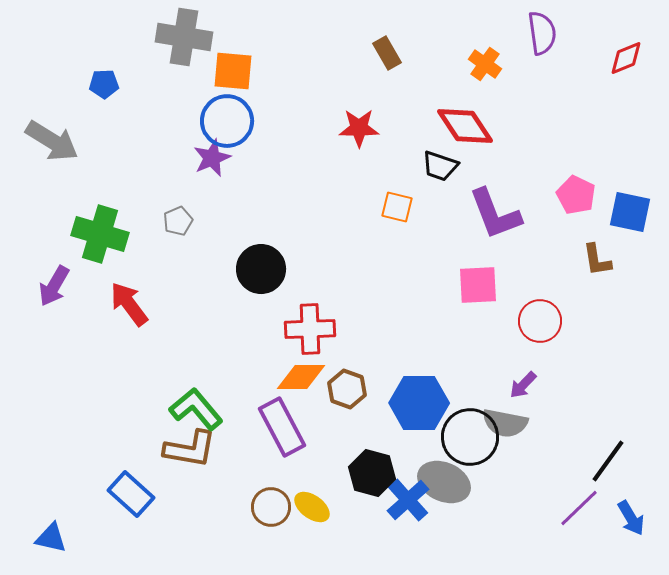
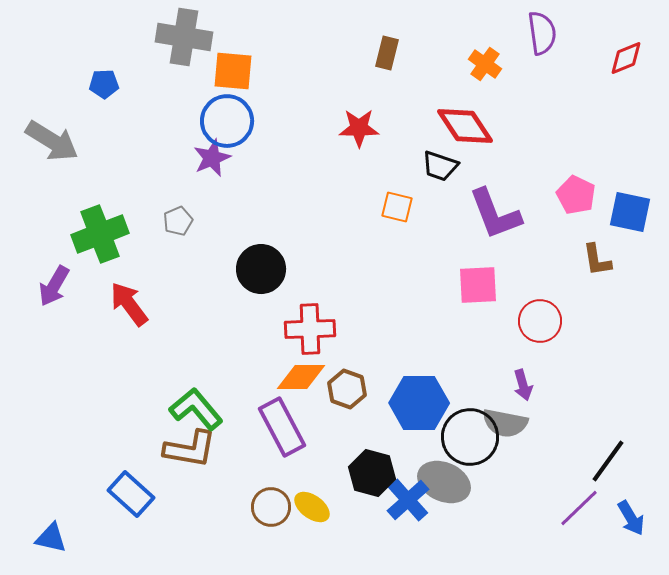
brown rectangle at (387, 53): rotated 44 degrees clockwise
green cross at (100, 234): rotated 38 degrees counterclockwise
purple arrow at (523, 385): rotated 60 degrees counterclockwise
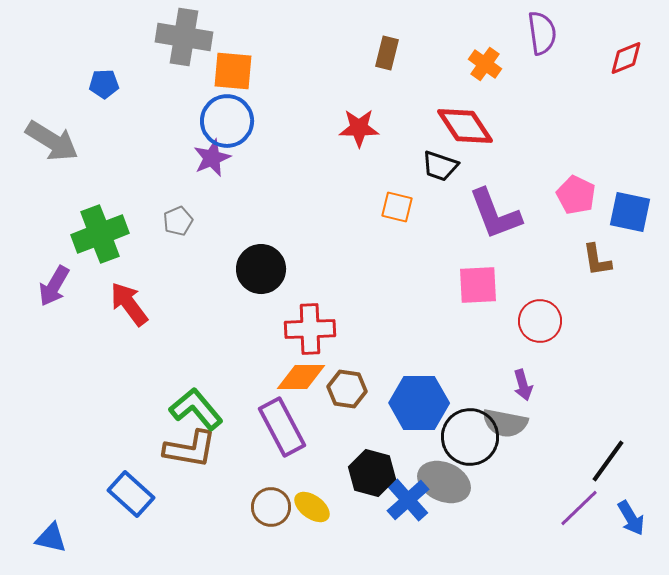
brown hexagon at (347, 389): rotated 12 degrees counterclockwise
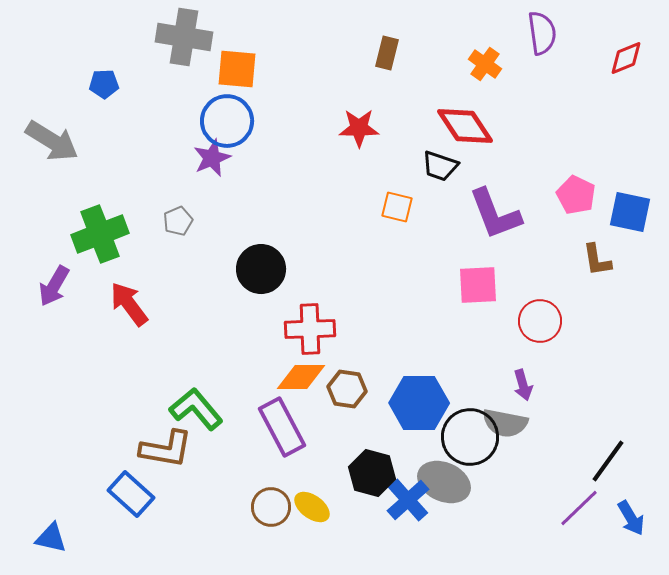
orange square at (233, 71): moved 4 px right, 2 px up
brown L-shape at (190, 449): moved 24 px left
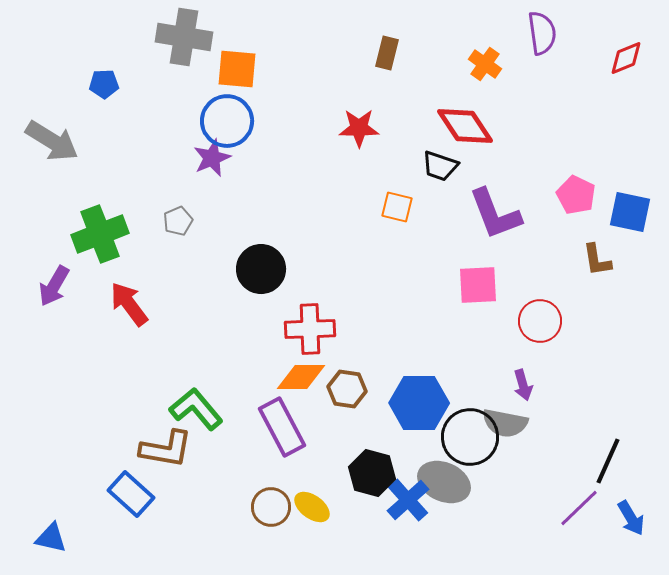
black line at (608, 461): rotated 12 degrees counterclockwise
